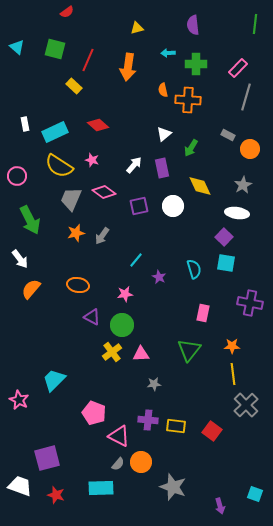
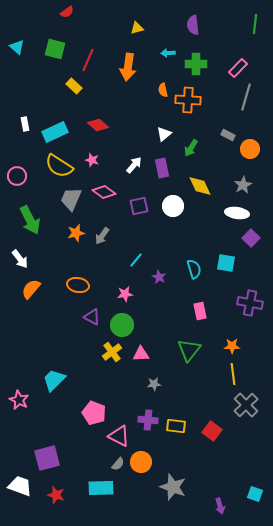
purple square at (224, 237): moved 27 px right, 1 px down
pink rectangle at (203, 313): moved 3 px left, 2 px up; rotated 24 degrees counterclockwise
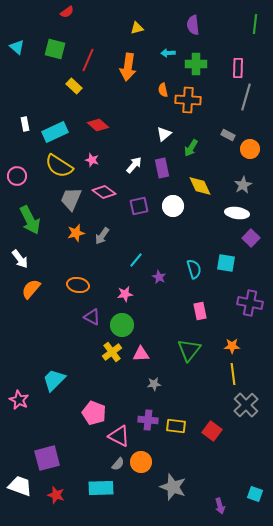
pink rectangle at (238, 68): rotated 42 degrees counterclockwise
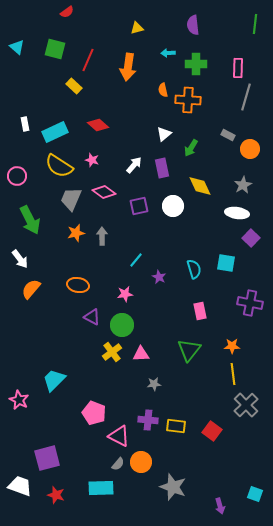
gray arrow at (102, 236): rotated 144 degrees clockwise
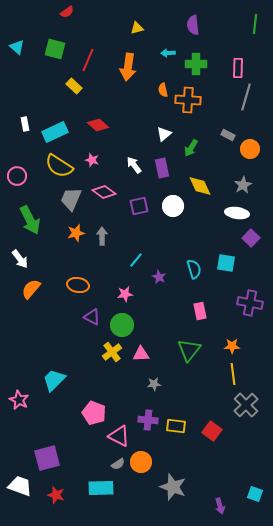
white arrow at (134, 165): rotated 78 degrees counterclockwise
gray semicircle at (118, 464): rotated 16 degrees clockwise
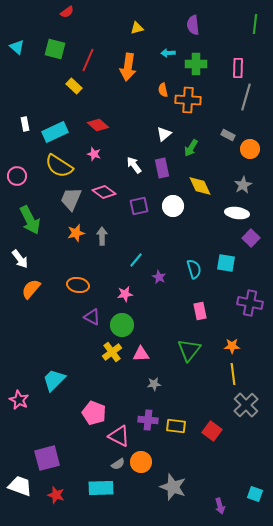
pink star at (92, 160): moved 2 px right, 6 px up
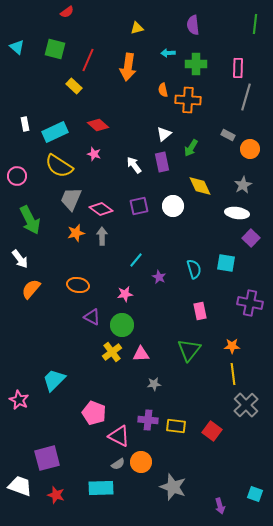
purple rectangle at (162, 168): moved 6 px up
pink diamond at (104, 192): moved 3 px left, 17 px down
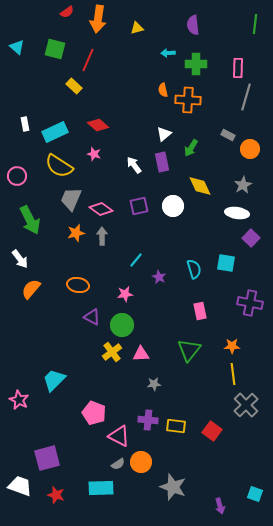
orange arrow at (128, 67): moved 30 px left, 48 px up
